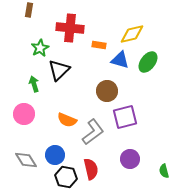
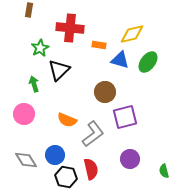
brown circle: moved 2 px left, 1 px down
gray L-shape: moved 2 px down
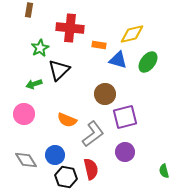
blue triangle: moved 2 px left
green arrow: rotated 91 degrees counterclockwise
brown circle: moved 2 px down
purple circle: moved 5 px left, 7 px up
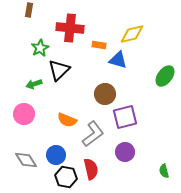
green ellipse: moved 17 px right, 14 px down
blue circle: moved 1 px right
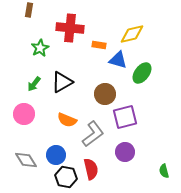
black triangle: moved 3 px right, 12 px down; rotated 15 degrees clockwise
green ellipse: moved 23 px left, 3 px up
green arrow: rotated 35 degrees counterclockwise
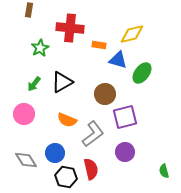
blue circle: moved 1 px left, 2 px up
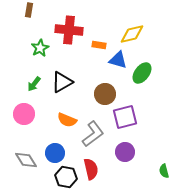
red cross: moved 1 px left, 2 px down
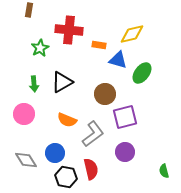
green arrow: rotated 42 degrees counterclockwise
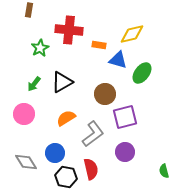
green arrow: rotated 42 degrees clockwise
orange semicircle: moved 1 px left, 2 px up; rotated 126 degrees clockwise
gray diamond: moved 2 px down
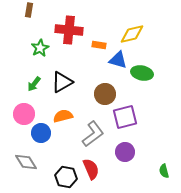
green ellipse: rotated 65 degrees clockwise
orange semicircle: moved 3 px left, 2 px up; rotated 18 degrees clockwise
blue circle: moved 14 px left, 20 px up
red semicircle: rotated 10 degrees counterclockwise
